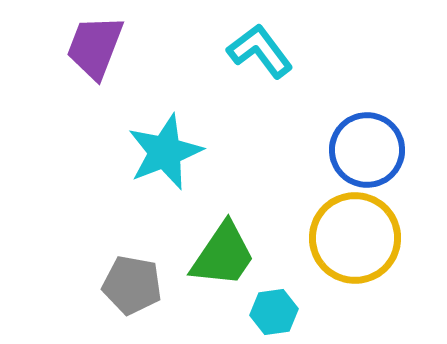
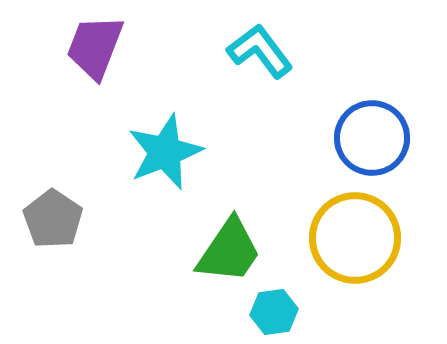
blue circle: moved 5 px right, 12 px up
green trapezoid: moved 6 px right, 4 px up
gray pentagon: moved 79 px left, 66 px up; rotated 24 degrees clockwise
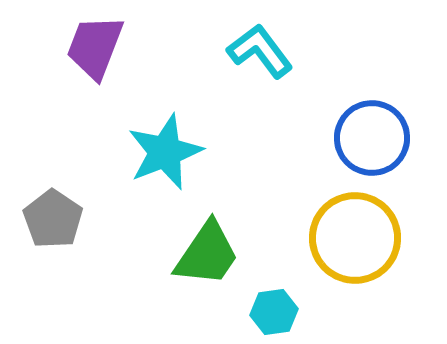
green trapezoid: moved 22 px left, 3 px down
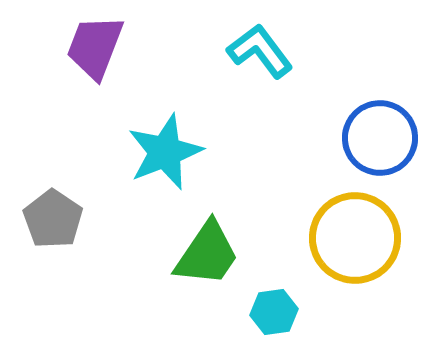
blue circle: moved 8 px right
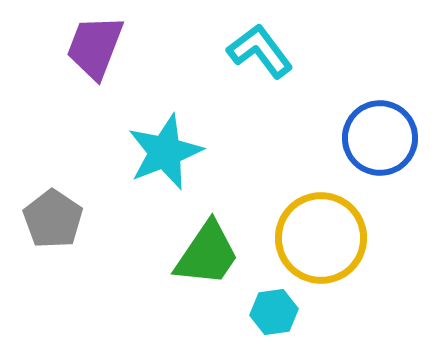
yellow circle: moved 34 px left
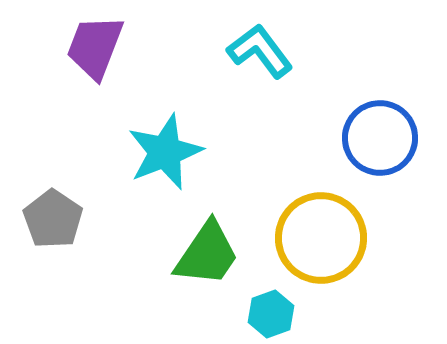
cyan hexagon: moved 3 px left, 2 px down; rotated 12 degrees counterclockwise
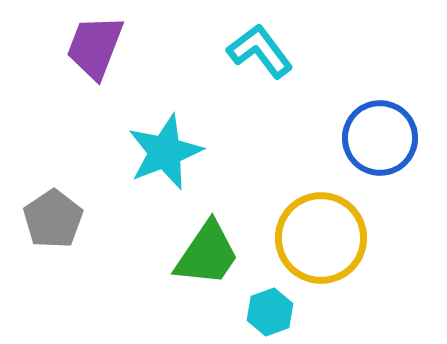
gray pentagon: rotated 4 degrees clockwise
cyan hexagon: moved 1 px left, 2 px up
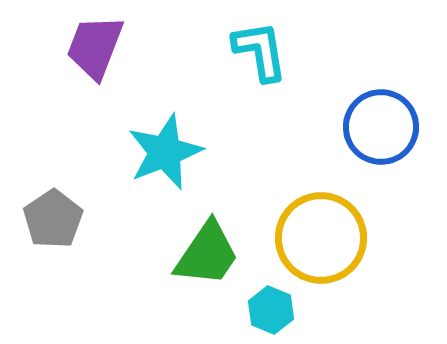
cyan L-shape: rotated 28 degrees clockwise
blue circle: moved 1 px right, 11 px up
cyan hexagon: moved 1 px right, 2 px up; rotated 18 degrees counterclockwise
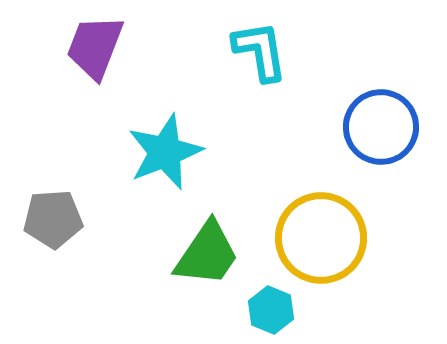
gray pentagon: rotated 30 degrees clockwise
